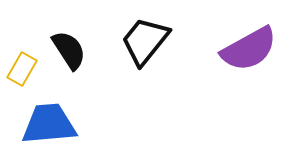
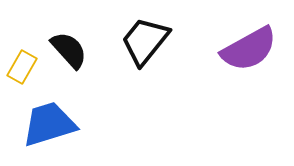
black semicircle: rotated 9 degrees counterclockwise
yellow rectangle: moved 2 px up
blue trapezoid: rotated 12 degrees counterclockwise
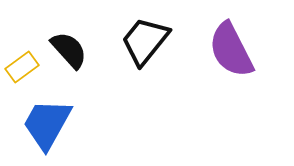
purple semicircle: moved 18 px left, 1 px down; rotated 92 degrees clockwise
yellow rectangle: rotated 24 degrees clockwise
blue trapezoid: moved 2 px left; rotated 44 degrees counterclockwise
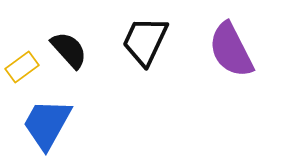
black trapezoid: rotated 14 degrees counterclockwise
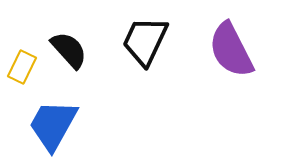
yellow rectangle: rotated 28 degrees counterclockwise
blue trapezoid: moved 6 px right, 1 px down
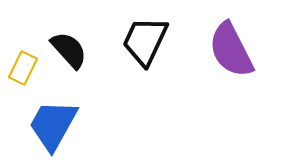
yellow rectangle: moved 1 px right, 1 px down
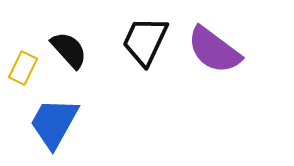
purple semicircle: moved 17 px left; rotated 26 degrees counterclockwise
blue trapezoid: moved 1 px right, 2 px up
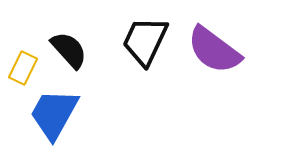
blue trapezoid: moved 9 px up
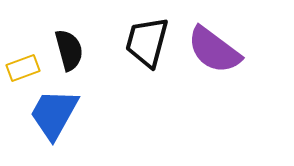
black trapezoid: moved 2 px right, 1 px down; rotated 10 degrees counterclockwise
black semicircle: rotated 27 degrees clockwise
yellow rectangle: rotated 44 degrees clockwise
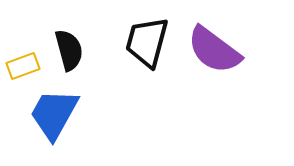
yellow rectangle: moved 2 px up
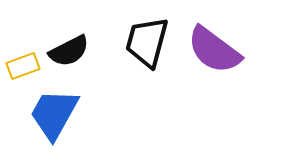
black semicircle: moved 1 px down; rotated 78 degrees clockwise
